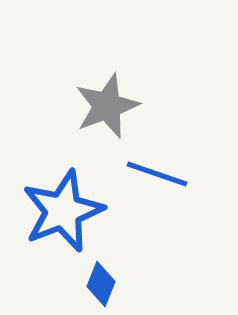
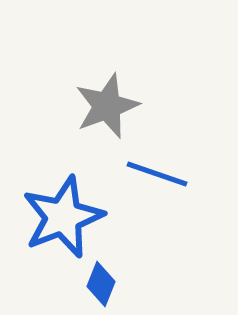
blue star: moved 6 px down
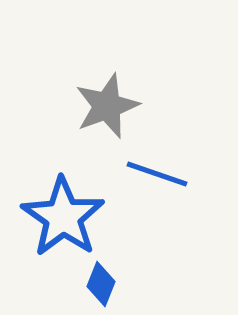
blue star: rotated 16 degrees counterclockwise
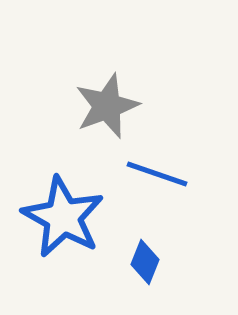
blue star: rotated 6 degrees counterclockwise
blue diamond: moved 44 px right, 22 px up
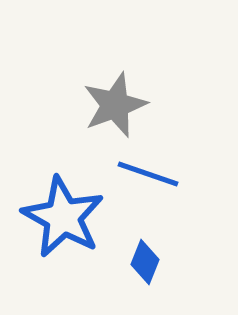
gray star: moved 8 px right, 1 px up
blue line: moved 9 px left
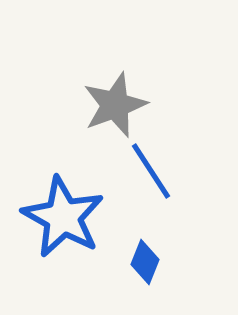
blue line: moved 3 px right, 3 px up; rotated 38 degrees clockwise
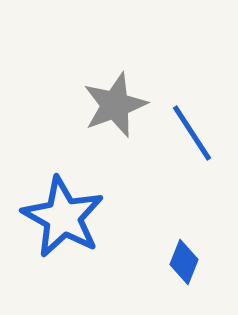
blue line: moved 41 px right, 38 px up
blue diamond: moved 39 px right
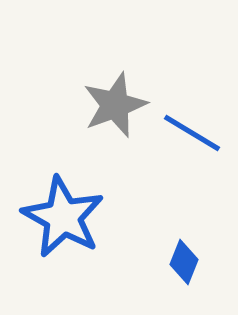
blue line: rotated 26 degrees counterclockwise
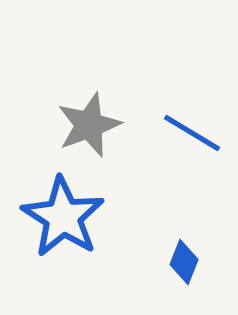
gray star: moved 26 px left, 20 px down
blue star: rotated 4 degrees clockwise
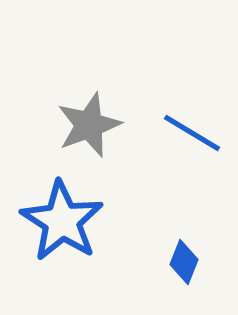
blue star: moved 1 px left, 4 px down
